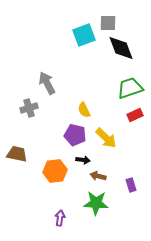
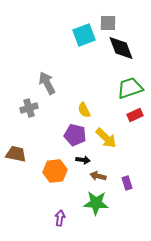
brown trapezoid: moved 1 px left
purple rectangle: moved 4 px left, 2 px up
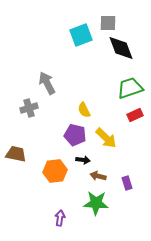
cyan square: moved 3 px left
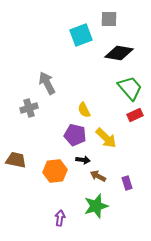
gray square: moved 1 px right, 4 px up
black diamond: moved 2 px left, 5 px down; rotated 60 degrees counterclockwise
green trapezoid: rotated 68 degrees clockwise
brown trapezoid: moved 6 px down
brown arrow: rotated 14 degrees clockwise
green star: moved 3 px down; rotated 20 degrees counterclockwise
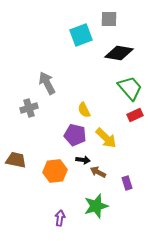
brown arrow: moved 4 px up
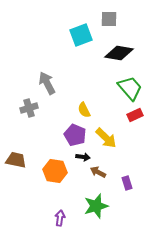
purple pentagon: rotated 10 degrees clockwise
black arrow: moved 3 px up
orange hexagon: rotated 15 degrees clockwise
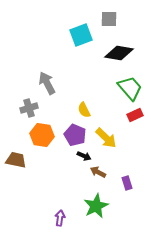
black arrow: moved 1 px right, 1 px up; rotated 16 degrees clockwise
orange hexagon: moved 13 px left, 36 px up
green star: rotated 10 degrees counterclockwise
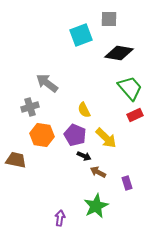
gray arrow: rotated 25 degrees counterclockwise
gray cross: moved 1 px right, 1 px up
